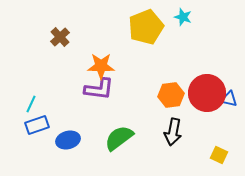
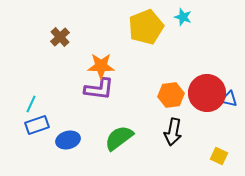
yellow square: moved 1 px down
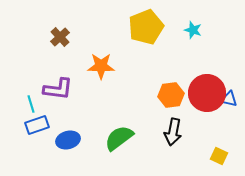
cyan star: moved 10 px right, 13 px down
purple L-shape: moved 41 px left
cyan line: rotated 42 degrees counterclockwise
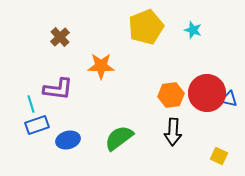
black arrow: rotated 8 degrees counterclockwise
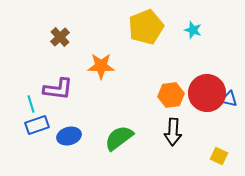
blue ellipse: moved 1 px right, 4 px up
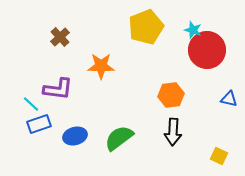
red circle: moved 43 px up
cyan line: rotated 30 degrees counterclockwise
blue rectangle: moved 2 px right, 1 px up
blue ellipse: moved 6 px right
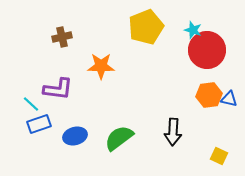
brown cross: moved 2 px right; rotated 30 degrees clockwise
orange hexagon: moved 38 px right
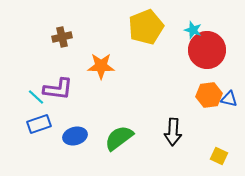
cyan line: moved 5 px right, 7 px up
